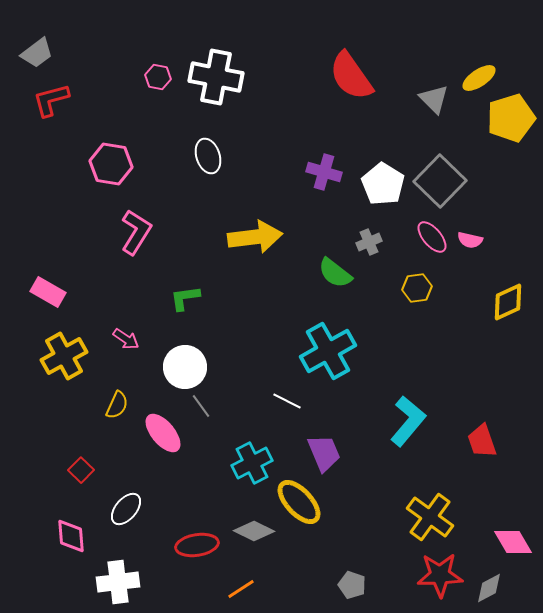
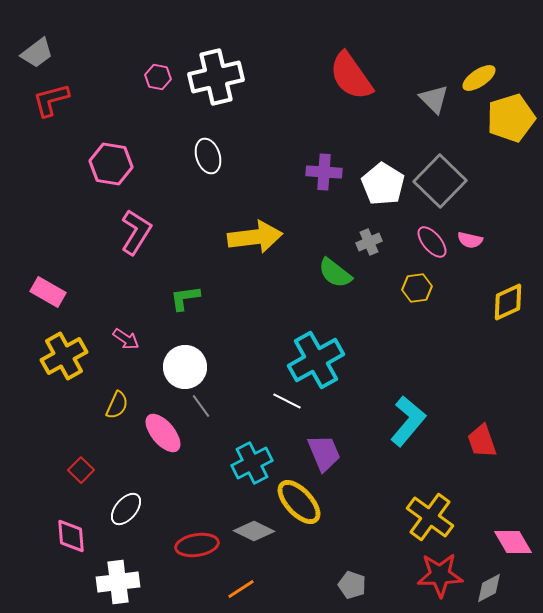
white cross at (216, 77): rotated 24 degrees counterclockwise
purple cross at (324, 172): rotated 12 degrees counterclockwise
pink ellipse at (432, 237): moved 5 px down
cyan cross at (328, 351): moved 12 px left, 9 px down
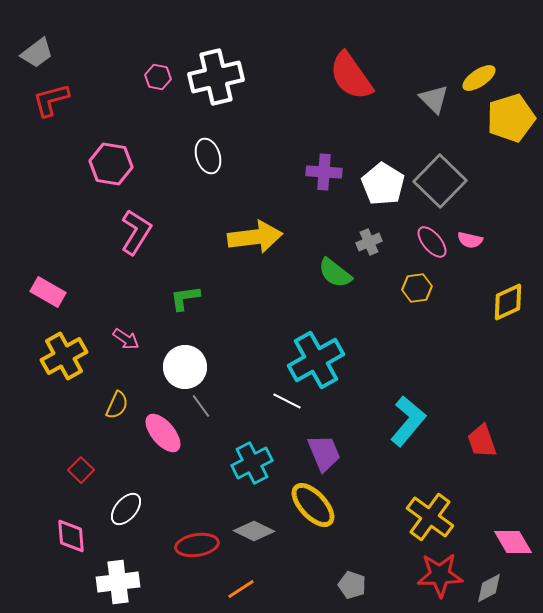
yellow ellipse at (299, 502): moved 14 px right, 3 px down
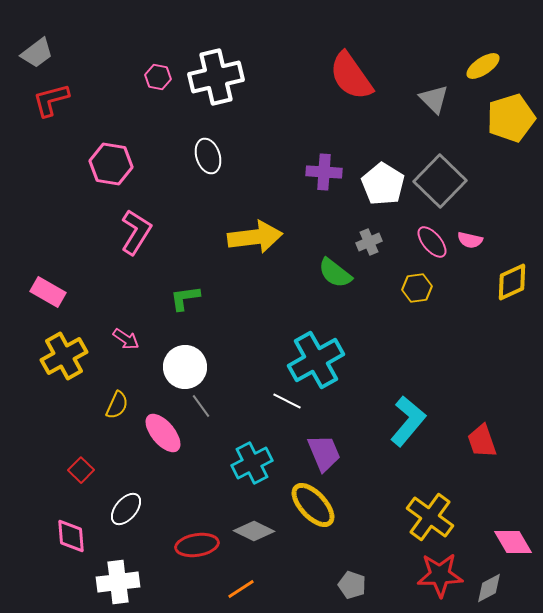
yellow ellipse at (479, 78): moved 4 px right, 12 px up
yellow diamond at (508, 302): moved 4 px right, 20 px up
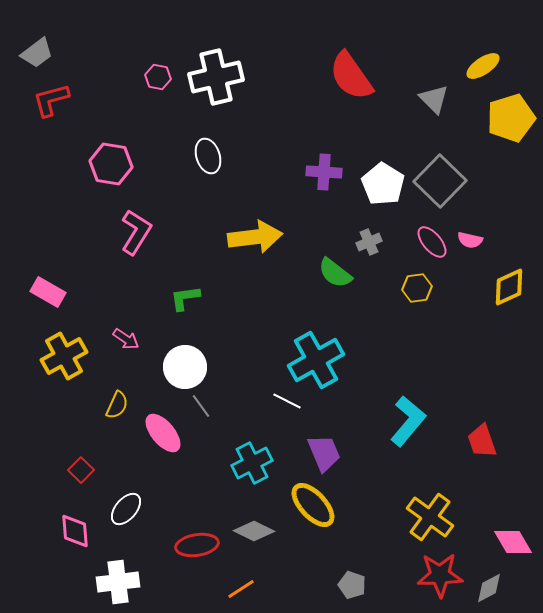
yellow diamond at (512, 282): moved 3 px left, 5 px down
pink diamond at (71, 536): moved 4 px right, 5 px up
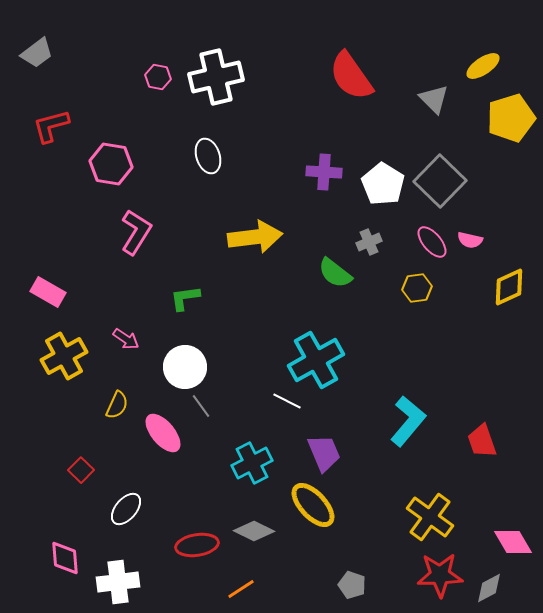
red L-shape at (51, 100): moved 26 px down
pink diamond at (75, 531): moved 10 px left, 27 px down
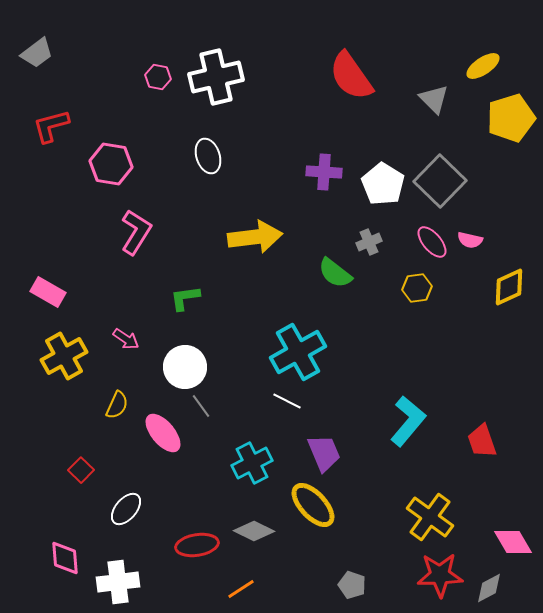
cyan cross at (316, 360): moved 18 px left, 8 px up
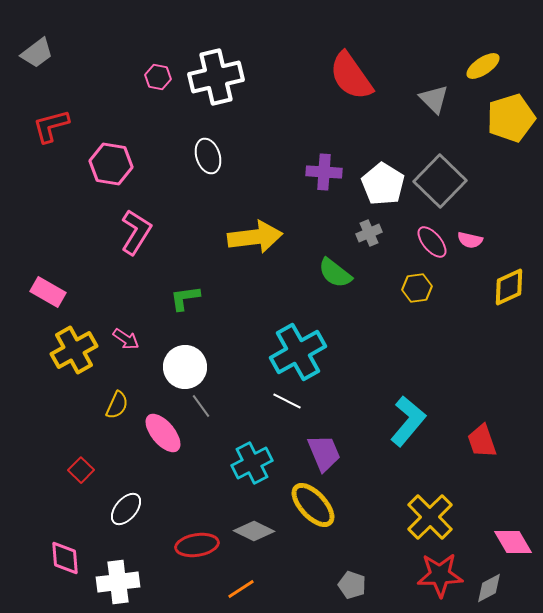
gray cross at (369, 242): moved 9 px up
yellow cross at (64, 356): moved 10 px right, 6 px up
yellow cross at (430, 517): rotated 9 degrees clockwise
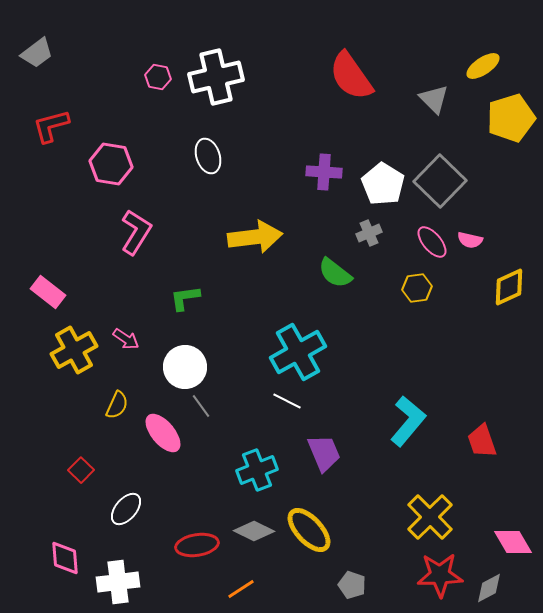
pink rectangle at (48, 292): rotated 8 degrees clockwise
cyan cross at (252, 463): moved 5 px right, 7 px down; rotated 6 degrees clockwise
yellow ellipse at (313, 505): moved 4 px left, 25 px down
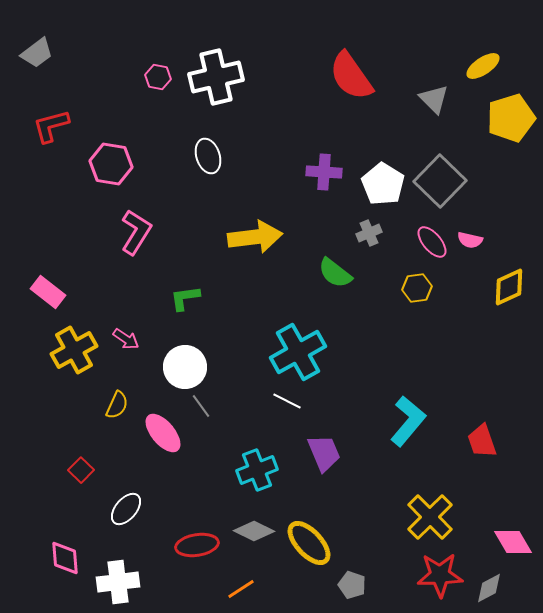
yellow ellipse at (309, 530): moved 13 px down
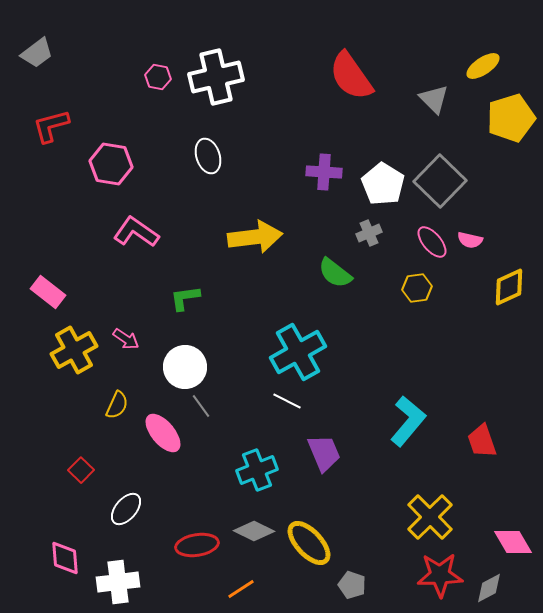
pink L-shape at (136, 232): rotated 87 degrees counterclockwise
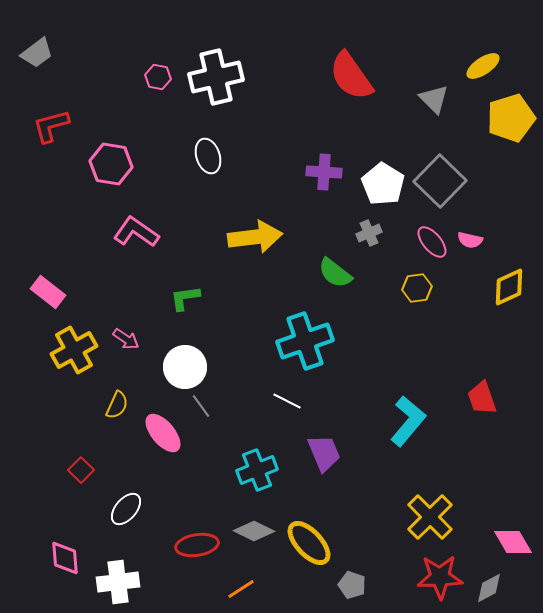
cyan cross at (298, 352): moved 7 px right, 11 px up; rotated 10 degrees clockwise
red trapezoid at (482, 441): moved 43 px up
red star at (440, 575): moved 2 px down
